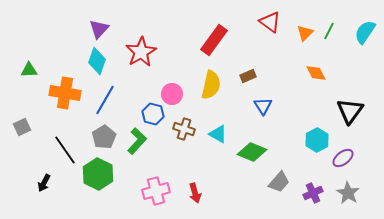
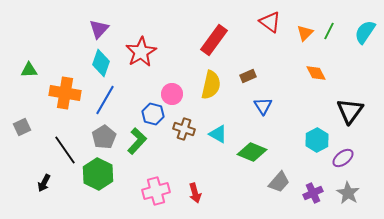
cyan diamond: moved 4 px right, 2 px down
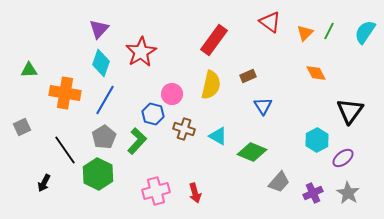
cyan triangle: moved 2 px down
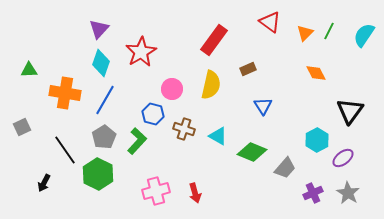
cyan semicircle: moved 1 px left, 3 px down
brown rectangle: moved 7 px up
pink circle: moved 5 px up
gray trapezoid: moved 6 px right, 14 px up
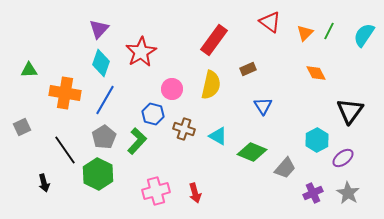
black arrow: rotated 42 degrees counterclockwise
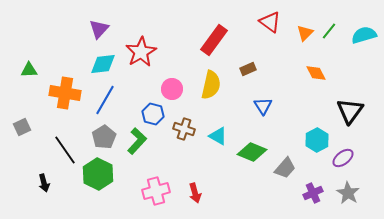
green line: rotated 12 degrees clockwise
cyan semicircle: rotated 40 degrees clockwise
cyan diamond: moved 2 px right, 1 px down; rotated 64 degrees clockwise
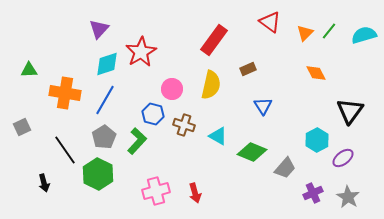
cyan diamond: moved 4 px right; rotated 12 degrees counterclockwise
brown cross: moved 4 px up
gray star: moved 4 px down
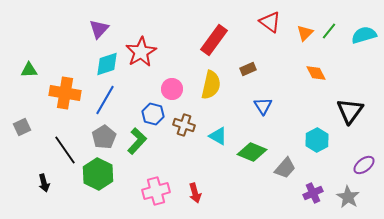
purple ellipse: moved 21 px right, 7 px down
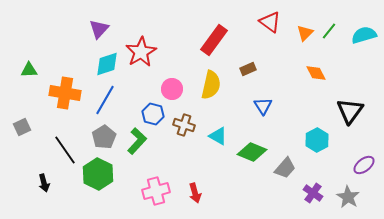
purple cross: rotated 30 degrees counterclockwise
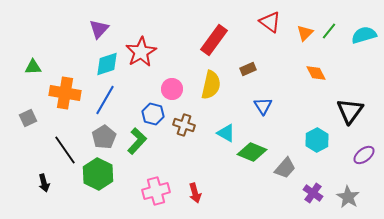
green triangle: moved 4 px right, 3 px up
gray square: moved 6 px right, 9 px up
cyan triangle: moved 8 px right, 3 px up
purple ellipse: moved 10 px up
